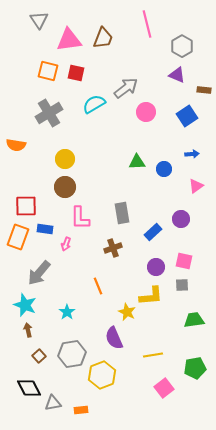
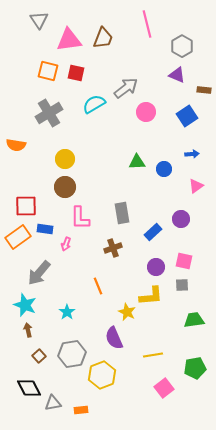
orange rectangle at (18, 237): rotated 35 degrees clockwise
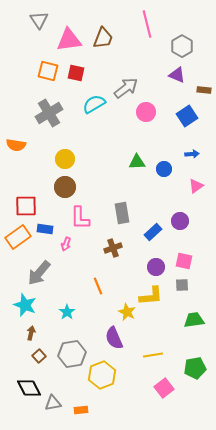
purple circle at (181, 219): moved 1 px left, 2 px down
brown arrow at (28, 330): moved 3 px right, 3 px down; rotated 24 degrees clockwise
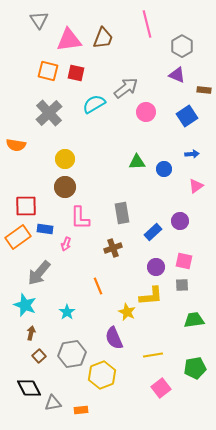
gray cross at (49, 113): rotated 12 degrees counterclockwise
pink square at (164, 388): moved 3 px left
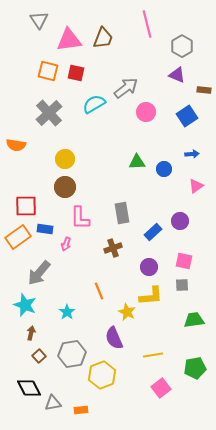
purple circle at (156, 267): moved 7 px left
orange line at (98, 286): moved 1 px right, 5 px down
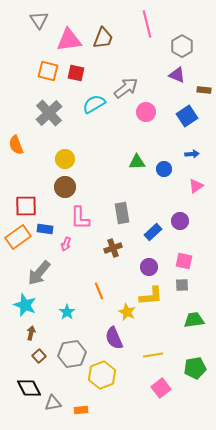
orange semicircle at (16, 145): rotated 60 degrees clockwise
